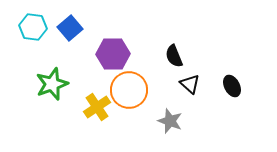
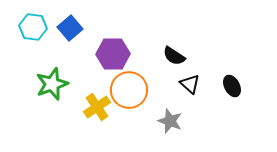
black semicircle: rotated 35 degrees counterclockwise
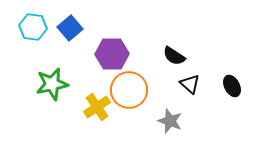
purple hexagon: moved 1 px left
green star: rotated 8 degrees clockwise
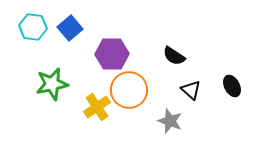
black triangle: moved 1 px right, 6 px down
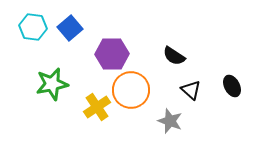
orange circle: moved 2 px right
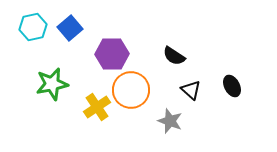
cyan hexagon: rotated 20 degrees counterclockwise
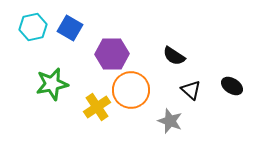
blue square: rotated 20 degrees counterclockwise
black ellipse: rotated 30 degrees counterclockwise
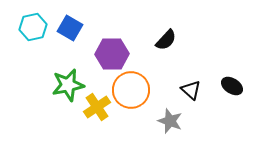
black semicircle: moved 8 px left, 16 px up; rotated 80 degrees counterclockwise
green star: moved 16 px right, 1 px down
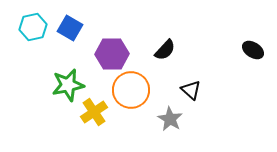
black semicircle: moved 1 px left, 10 px down
black ellipse: moved 21 px right, 36 px up
yellow cross: moved 3 px left, 5 px down
gray star: moved 2 px up; rotated 10 degrees clockwise
